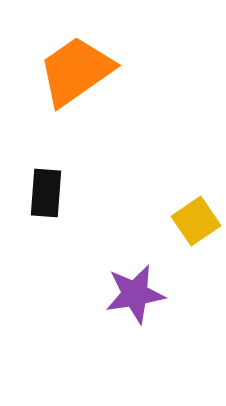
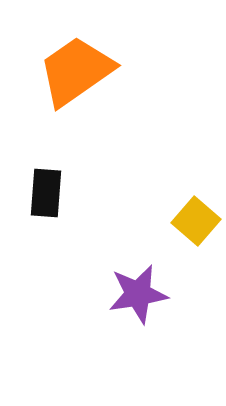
yellow square: rotated 15 degrees counterclockwise
purple star: moved 3 px right
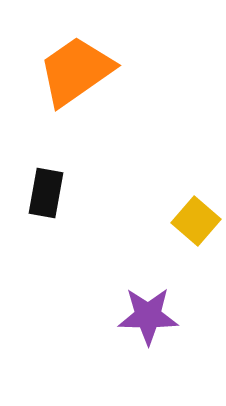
black rectangle: rotated 6 degrees clockwise
purple star: moved 10 px right, 22 px down; rotated 10 degrees clockwise
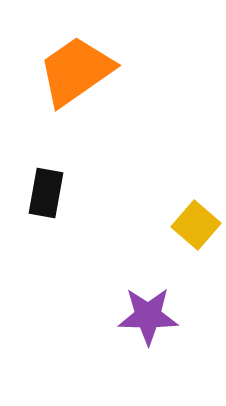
yellow square: moved 4 px down
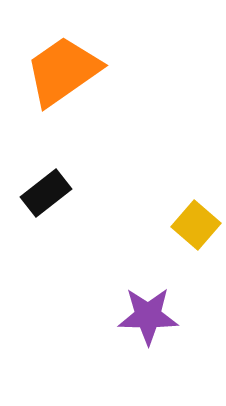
orange trapezoid: moved 13 px left
black rectangle: rotated 42 degrees clockwise
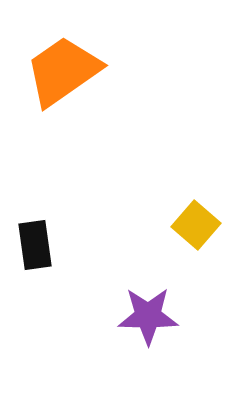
black rectangle: moved 11 px left, 52 px down; rotated 60 degrees counterclockwise
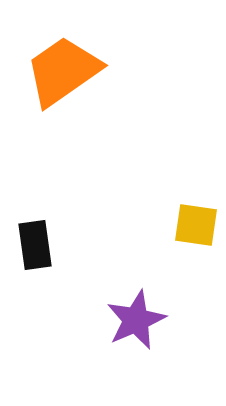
yellow square: rotated 33 degrees counterclockwise
purple star: moved 12 px left, 4 px down; rotated 24 degrees counterclockwise
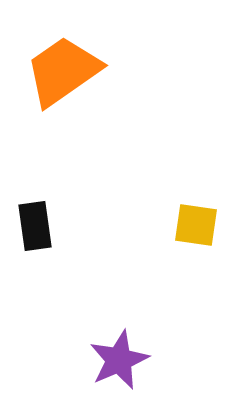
black rectangle: moved 19 px up
purple star: moved 17 px left, 40 px down
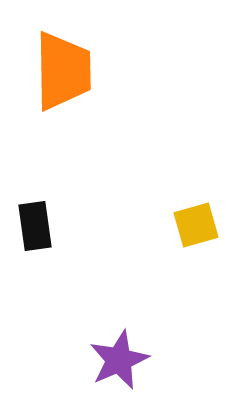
orange trapezoid: rotated 124 degrees clockwise
yellow square: rotated 24 degrees counterclockwise
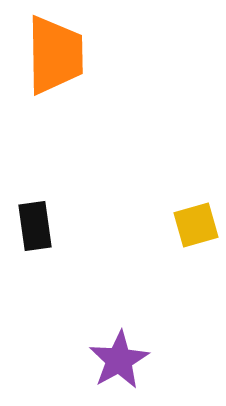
orange trapezoid: moved 8 px left, 16 px up
purple star: rotated 6 degrees counterclockwise
